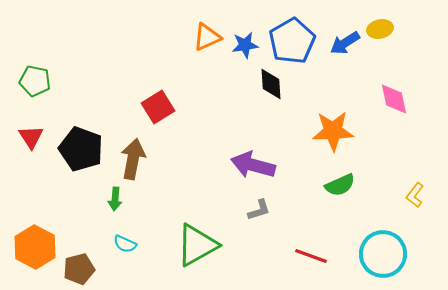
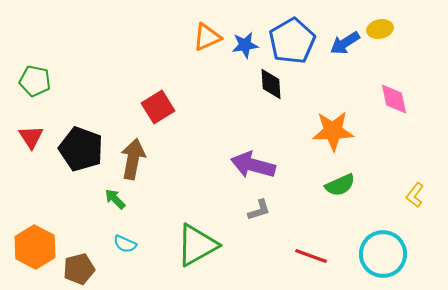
green arrow: rotated 130 degrees clockwise
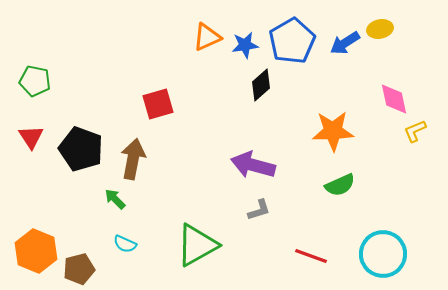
black diamond: moved 10 px left, 1 px down; rotated 52 degrees clockwise
red square: moved 3 px up; rotated 16 degrees clockwise
yellow L-shape: moved 64 px up; rotated 30 degrees clockwise
orange hexagon: moved 1 px right, 4 px down; rotated 6 degrees counterclockwise
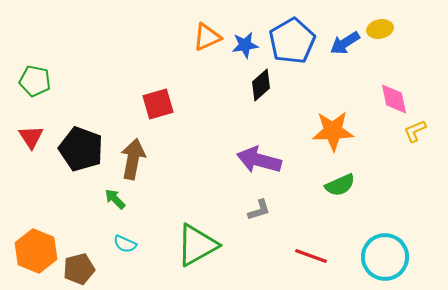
purple arrow: moved 6 px right, 5 px up
cyan circle: moved 2 px right, 3 px down
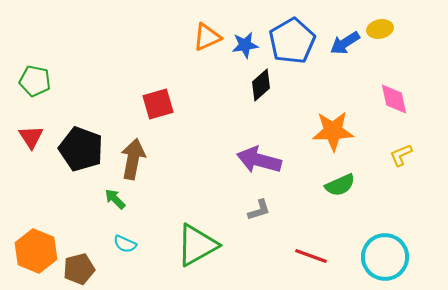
yellow L-shape: moved 14 px left, 24 px down
